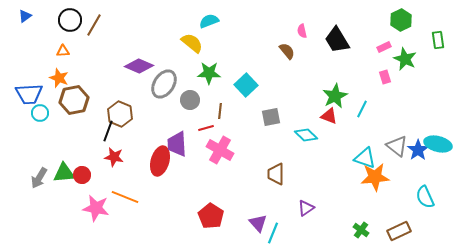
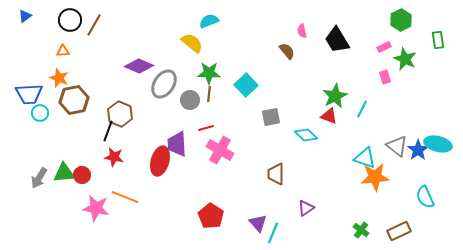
brown line at (220, 111): moved 11 px left, 17 px up
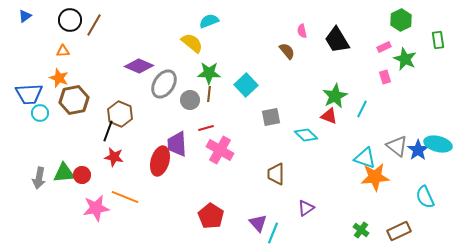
gray arrow at (39, 178): rotated 20 degrees counterclockwise
pink star at (96, 208): rotated 20 degrees counterclockwise
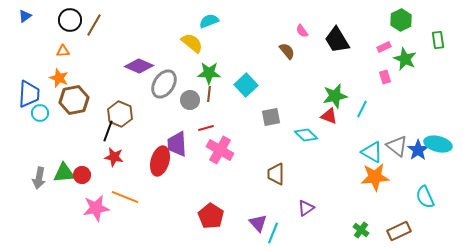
pink semicircle at (302, 31): rotated 24 degrees counterclockwise
blue trapezoid at (29, 94): rotated 84 degrees counterclockwise
green star at (335, 96): rotated 15 degrees clockwise
cyan triangle at (365, 158): moved 7 px right, 6 px up; rotated 10 degrees clockwise
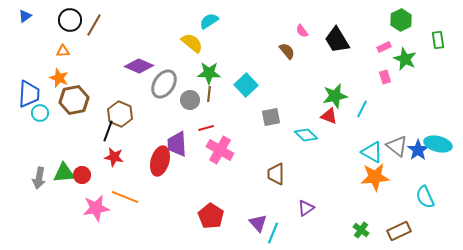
cyan semicircle at (209, 21): rotated 12 degrees counterclockwise
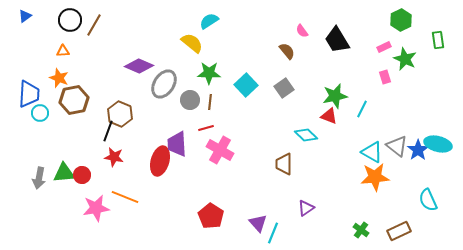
brown line at (209, 94): moved 1 px right, 8 px down
gray square at (271, 117): moved 13 px right, 29 px up; rotated 24 degrees counterclockwise
brown trapezoid at (276, 174): moved 8 px right, 10 px up
cyan semicircle at (425, 197): moved 3 px right, 3 px down
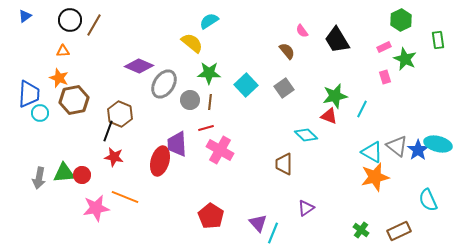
orange star at (375, 177): rotated 8 degrees counterclockwise
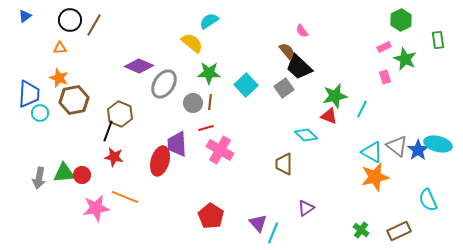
black trapezoid at (337, 40): moved 38 px left, 27 px down; rotated 16 degrees counterclockwise
orange triangle at (63, 51): moved 3 px left, 3 px up
gray circle at (190, 100): moved 3 px right, 3 px down
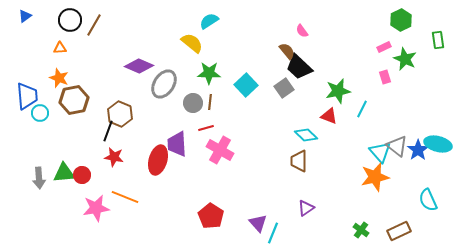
blue trapezoid at (29, 94): moved 2 px left, 2 px down; rotated 8 degrees counterclockwise
green star at (335, 96): moved 3 px right, 5 px up
cyan triangle at (372, 152): moved 8 px right; rotated 20 degrees clockwise
red ellipse at (160, 161): moved 2 px left, 1 px up
brown trapezoid at (284, 164): moved 15 px right, 3 px up
gray arrow at (39, 178): rotated 15 degrees counterclockwise
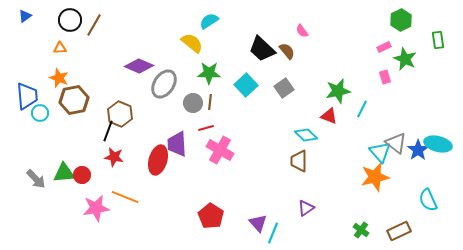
black trapezoid at (299, 67): moved 37 px left, 18 px up
gray triangle at (397, 146): moved 1 px left, 3 px up
gray arrow at (39, 178): moved 3 px left, 1 px down; rotated 40 degrees counterclockwise
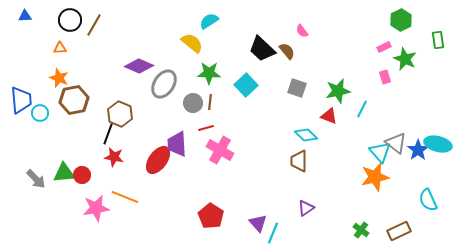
blue triangle at (25, 16): rotated 32 degrees clockwise
gray square at (284, 88): moved 13 px right; rotated 36 degrees counterclockwise
blue trapezoid at (27, 96): moved 6 px left, 4 px down
black line at (108, 131): moved 3 px down
red ellipse at (158, 160): rotated 20 degrees clockwise
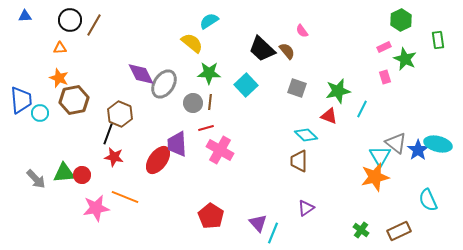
purple diamond at (139, 66): moved 2 px right, 8 px down; rotated 40 degrees clockwise
cyan triangle at (380, 152): moved 4 px down; rotated 10 degrees clockwise
